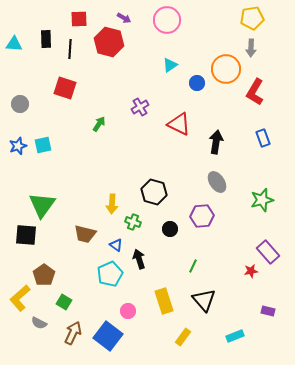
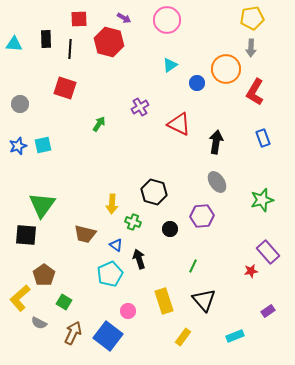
purple rectangle at (268, 311): rotated 48 degrees counterclockwise
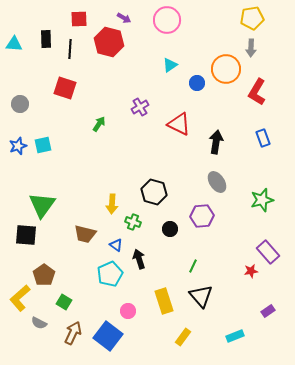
red L-shape at (255, 92): moved 2 px right
black triangle at (204, 300): moved 3 px left, 4 px up
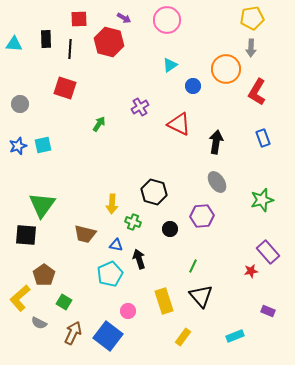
blue circle at (197, 83): moved 4 px left, 3 px down
blue triangle at (116, 245): rotated 24 degrees counterclockwise
purple rectangle at (268, 311): rotated 56 degrees clockwise
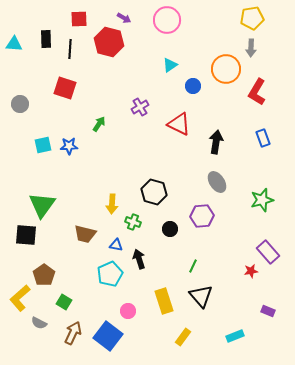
blue star at (18, 146): moved 51 px right; rotated 18 degrees clockwise
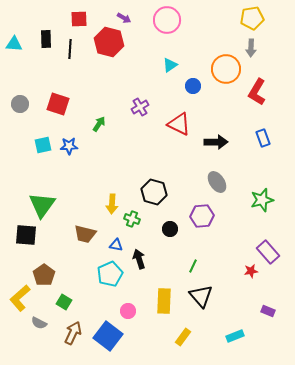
red square at (65, 88): moved 7 px left, 16 px down
black arrow at (216, 142): rotated 80 degrees clockwise
green cross at (133, 222): moved 1 px left, 3 px up
yellow rectangle at (164, 301): rotated 20 degrees clockwise
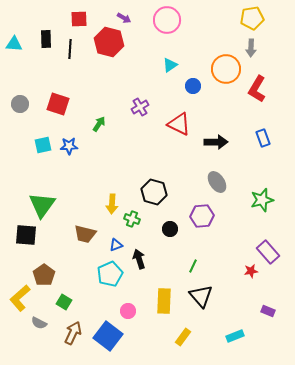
red L-shape at (257, 92): moved 3 px up
blue triangle at (116, 245): rotated 32 degrees counterclockwise
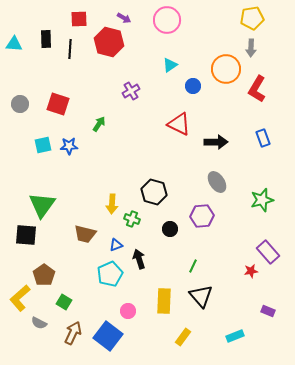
purple cross at (140, 107): moved 9 px left, 16 px up
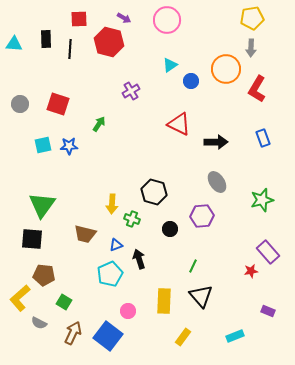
blue circle at (193, 86): moved 2 px left, 5 px up
black square at (26, 235): moved 6 px right, 4 px down
brown pentagon at (44, 275): rotated 30 degrees counterclockwise
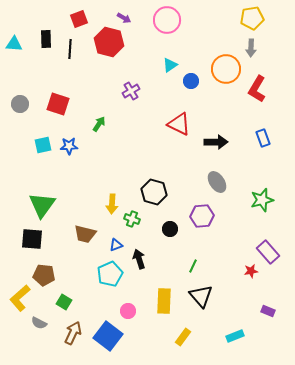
red square at (79, 19): rotated 18 degrees counterclockwise
